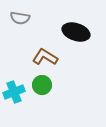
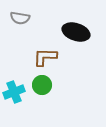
brown L-shape: rotated 30 degrees counterclockwise
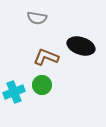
gray semicircle: moved 17 px right
black ellipse: moved 5 px right, 14 px down
brown L-shape: moved 1 px right; rotated 20 degrees clockwise
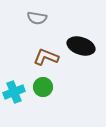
green circle: moved 1 px right, 2 px down
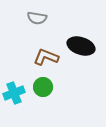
cyan cross: moved 1 px down
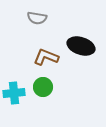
cyan cross: rotated 15 degrees clockwise
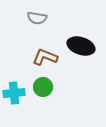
brown L-shape: moved 1 px left
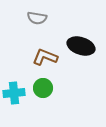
green circle: moved 1 px down
